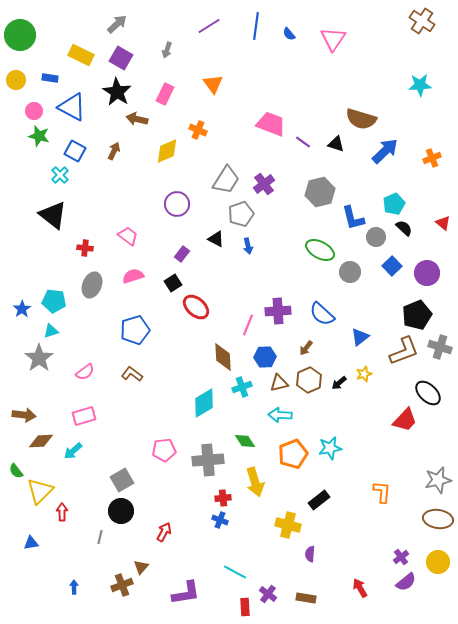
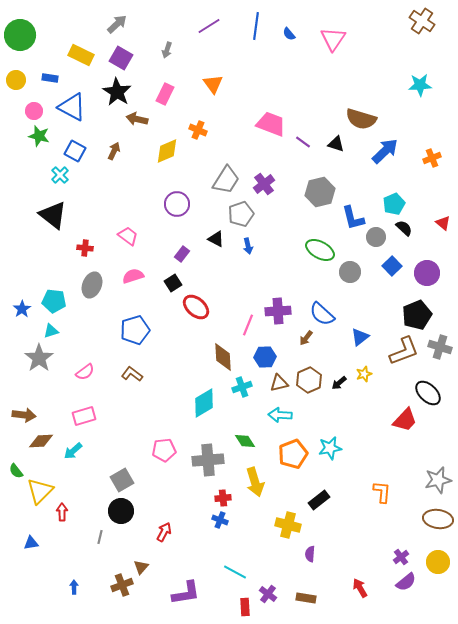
brown arrow at (306, 348): moved 10 px up
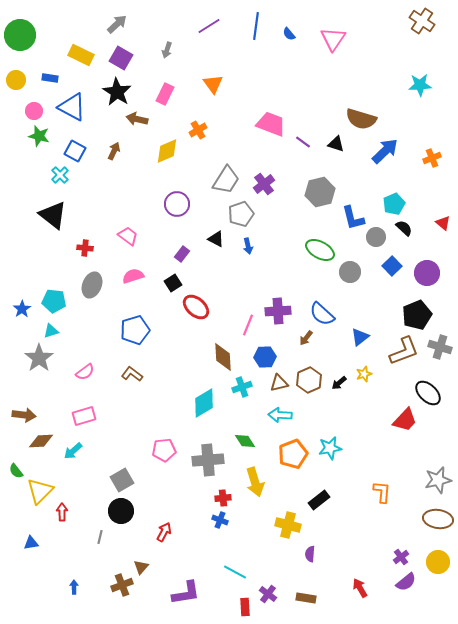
orange cross at (198, 130): rotated 36 degrees clockwise
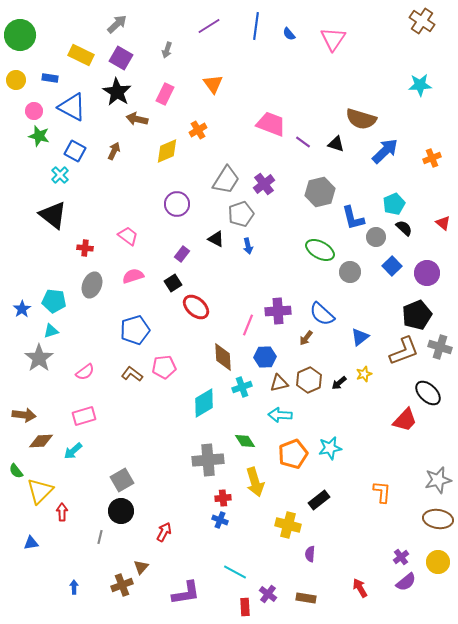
pink pentagon at (164, 450): moved 83 px up
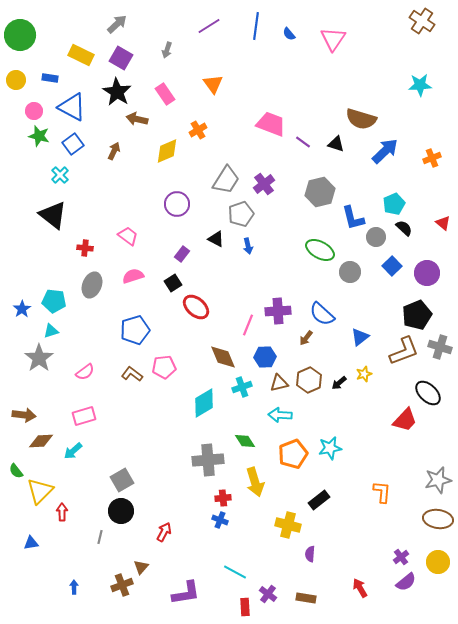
pink rectangle at (165, 94): rotated 60 degrees counterclockwise
blue square at (75, 151): moved 2 px left, 7 px up; rotated 25 degrees clockwise
brown diamond at (223, 357): rotated 20 degrees counterclockwise
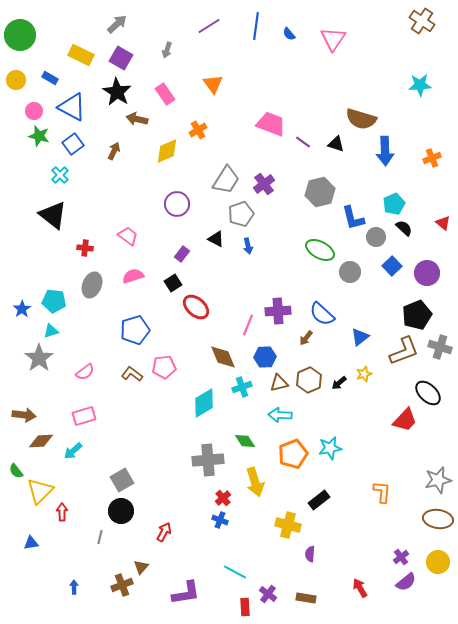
blue rectangle at (50, 78): rotated 21 degrees clockwise
blue arrow at (385, 151): rotated 132 degrees clockwise
red cross at (223, 498): rotated 35 degrees counterclockwise
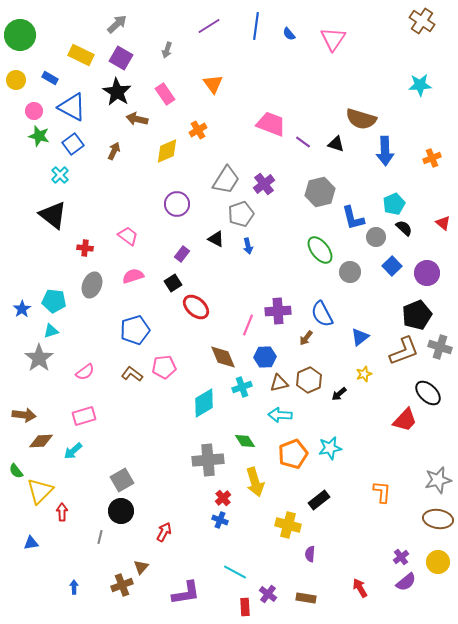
green ellipse at (320, 250): rotated 24 degrees clockwise
blue semicircle at (322, 314): rotated 20 degrees clockwise
black arrow at (339, 383): moved 11 px down
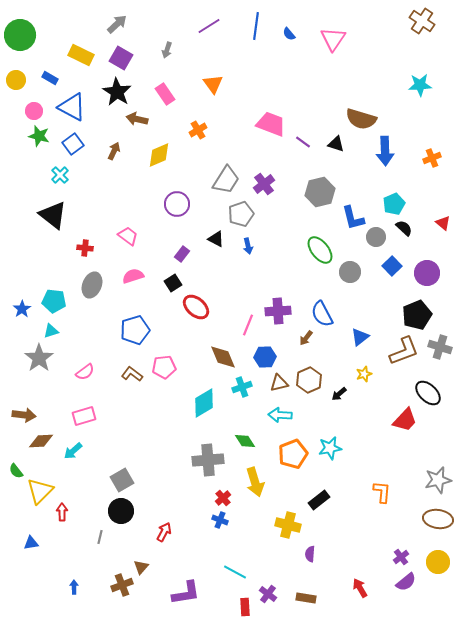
yellow diamond at (167, 151): moved 8 px left, 4 px down
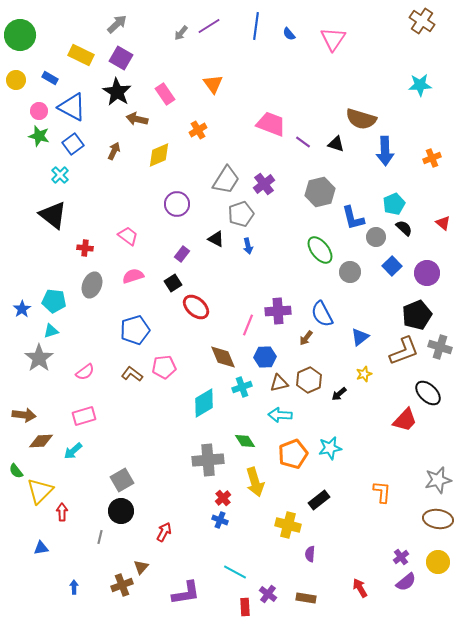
gray arrow at (167, 50): moved 14 px right, 17 px up; rotated 21 degrees clockwise
pink circle at (34, 111): moved 5 px right
blue triangle at (31, 543): moved 10 px right, 5 px down
